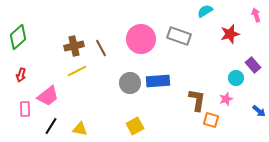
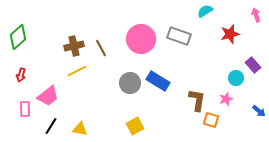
blue rectangle: rotated 35 degrees clockwise
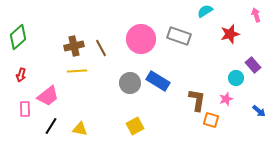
yellow line: rotated 24 degrees clockwise
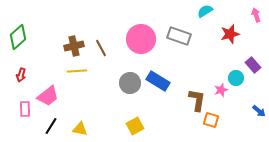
pink star: moved 5 px left, 9 px up
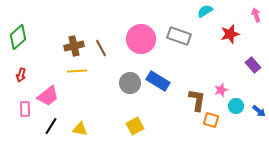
cyan circle: moved 28 px down
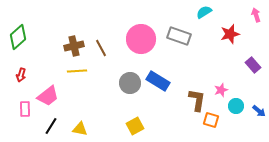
cyan semicircle: moved 1 px left, 1 px down
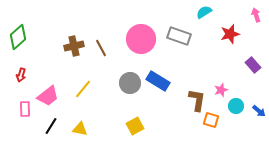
yellow line: moved 6 px right, 18 px down; rotated 48 degrees counterclockwise
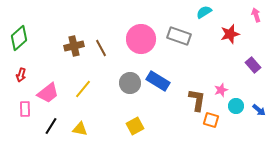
green diamond: moved 1 px right, 1 px down
pink trapezoid: moved 3 px up
blue arrow: moved 1 px up
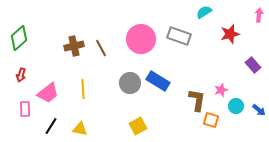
pink arrow: moved 3 px right; rotated 24 degrees clockwise
yellow line: rotated 42 degrees counterclockwise
yellow square: moved 3 px right
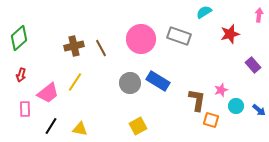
yellow line: moved 8 px left, 7 px up; rotated 36 degrees clockwise
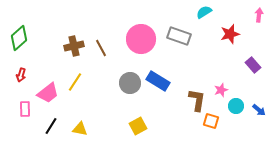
orange square: moved 1 px down
